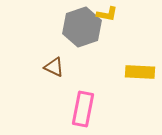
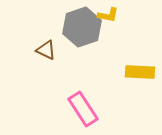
yellow L-shape: moved 1 px right, 1 px down
brown triangle: moved 8 px left, 17 px up
pink rectangle: rotated 44 degrees counterclockwise
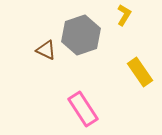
yellow L-shape: moved 16 px right; rotated 70 degrees counterclockwise
gray hexagon: moved 1 px left, 8 px down
yellow rectangle: rotated 52 degrees clockwise
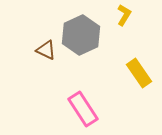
gray hexagon: rotated 6 degrees counterclockwise
yellow rectangle: moved 1 px left, 1 px down
